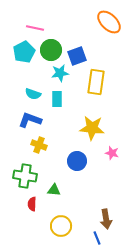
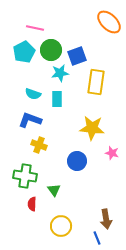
green triangle: rotated 48 degrees clockwise
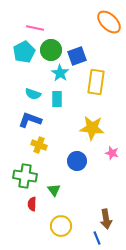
cyan star: rotated 30 degrees counterclockwise
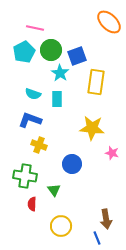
blue circle: moved 5 px left, 3 px down
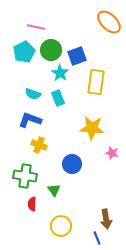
pink line: moved 1 px right, 1 px up
cyan rectangle: moved 1 px right, 1 px up; rotated 21 degrees counterclockwise
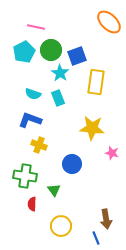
blue line: moved 1 px left
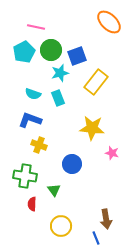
cyan star: rotated 24 degrees clockwise
yellow rectangle: rotated 30 degrees clockwise
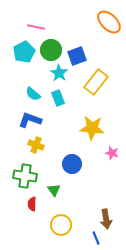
cyan star: moved 1 px left; rotated 24 degrees counterclockwise
cyan semicircle: rotated 21 degrees clockwise
yellow cross: moved 3 px left
yellow circle: moved 1 px up
